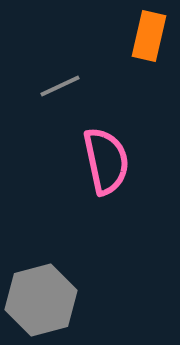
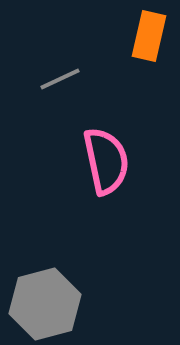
gray line: moved 7 px up
gray hexagon: moved 4 px right, 4 px down
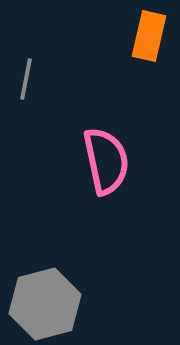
gray line: moved 34 px left; rotated 54 degrees counterclockwise
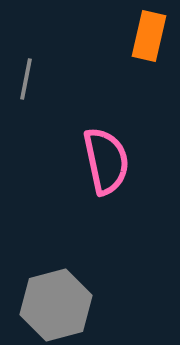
gray hexagon: moved 11 px right, 1 px down
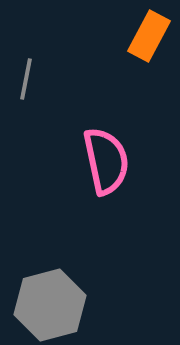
orange rectangle: rotated 15 degrees clockwise
gray hexagon: moved 6 px left
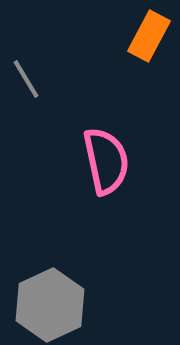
gray line: rotated 42 degrees counterclockwise
gray hexagon: rotated 10 degrees counterclockwise
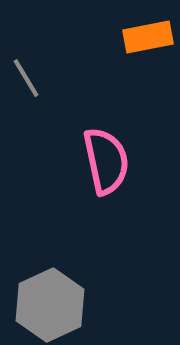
orange rectangle: moved 1 px left, 1 px down; rotated 51 degrees clockwise
gray line: moved 1 px up
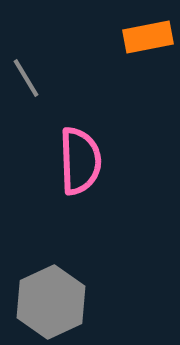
pink semicircle: moved 26 px left; rotated 10 degrees clockwise
gray hexagon: moved 1 px right, 3 px up
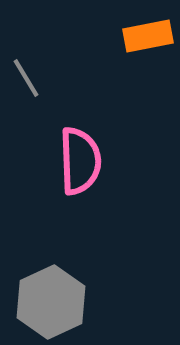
orange rectangle: moved 1 px up
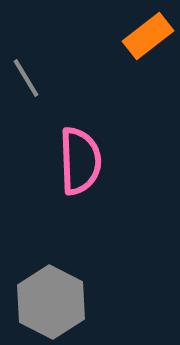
orange rectangle: rotated 27 degrees counterclockwise
gray hexagon: rotated 8 degrees counterclockwise
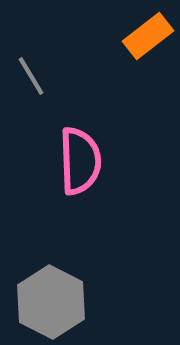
gray line: moved 5 px right, 2 px up
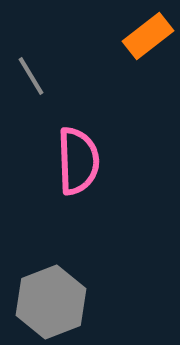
pink semicircle: moved 2 px left
gray hexagon: rotated 12 degrees clockwise
